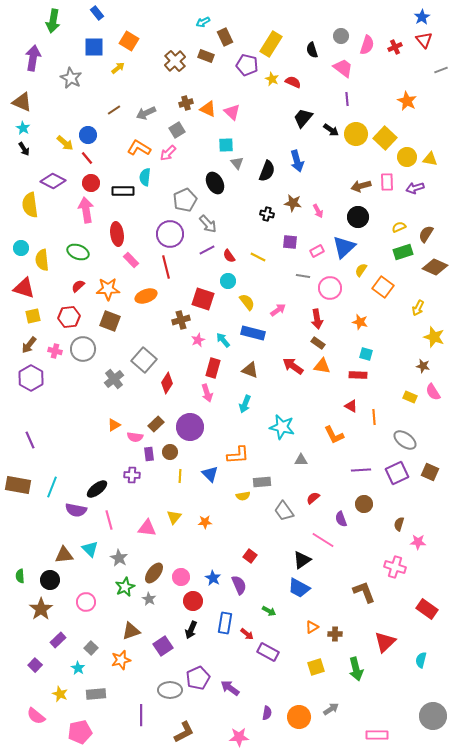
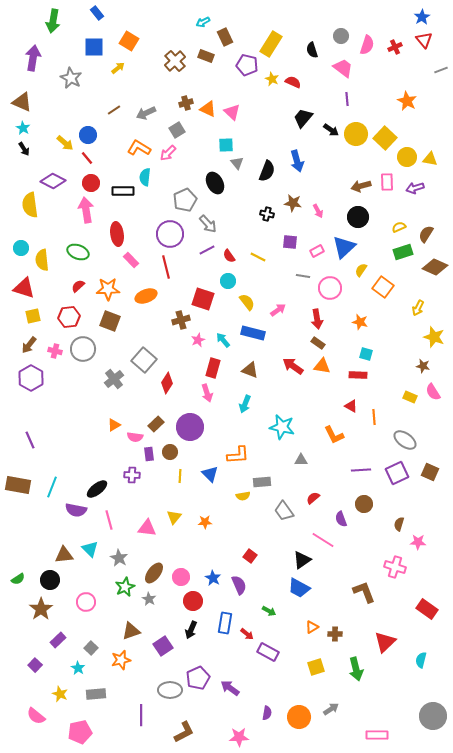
green semicircle at (20, 576): moved 2 px left, 3 px down; rotated 120 degrees counterclockwise
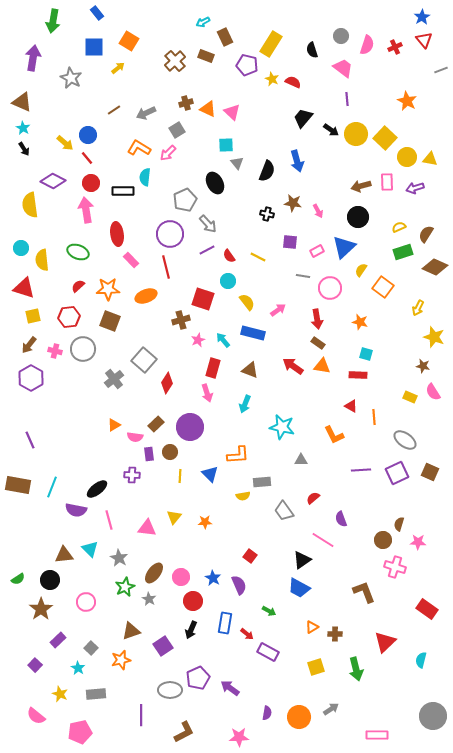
brown circle at (364, 504): moved 19 px right, 36 px down
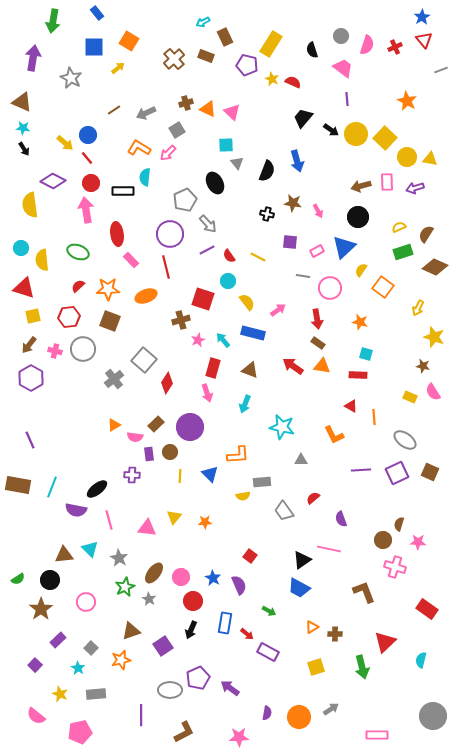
brown cross at (175, 61): moved 1 px left, 2 px up
cyan star at (23, 128): rotated 24 degrees counterclockwise
pink line at (323, 540): moved 6 px right, 9 px down; rotated 20 degrees counterclockwise
green arrow at (356, 669): moved 6 px right, 2 px up
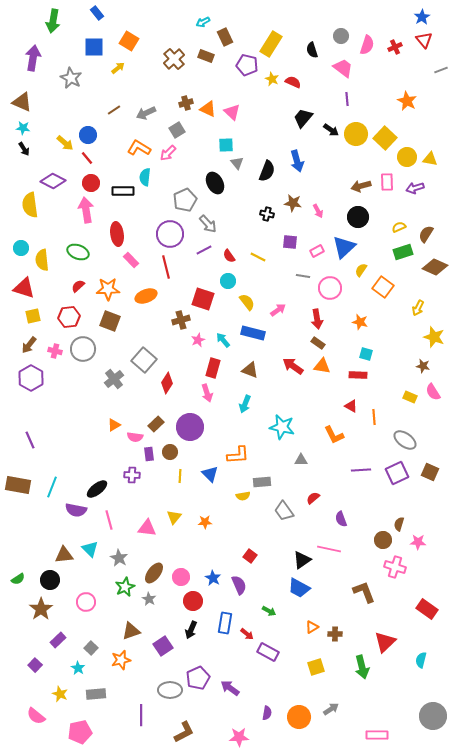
purple line at (207, 250): moved 3 px left
